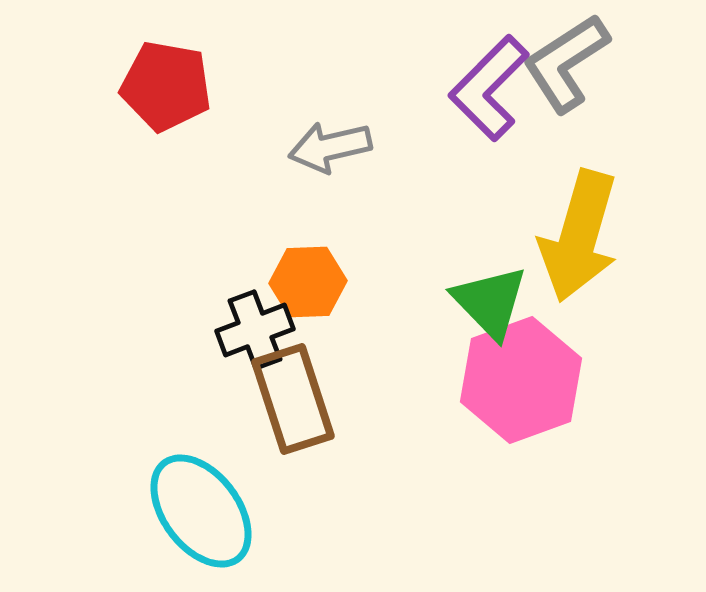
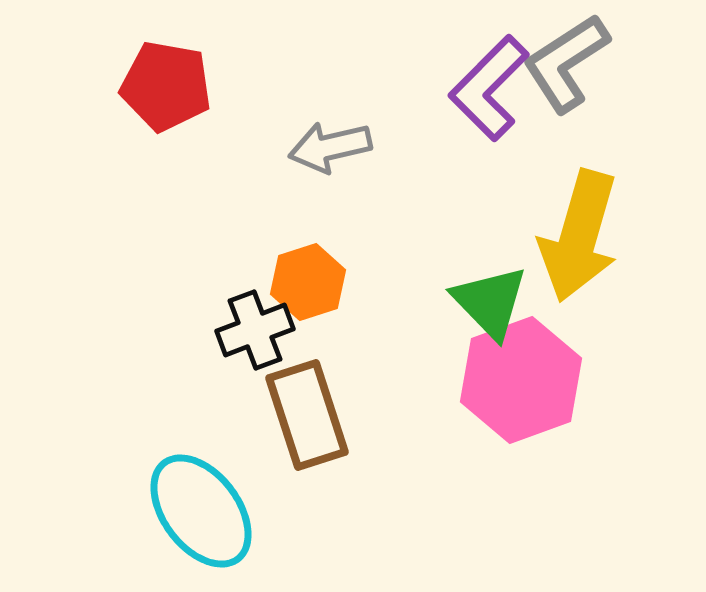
orange hexagon: rotated 16 degrees counterclockwise
brown rectangle: moved 14 px right, 16 px down
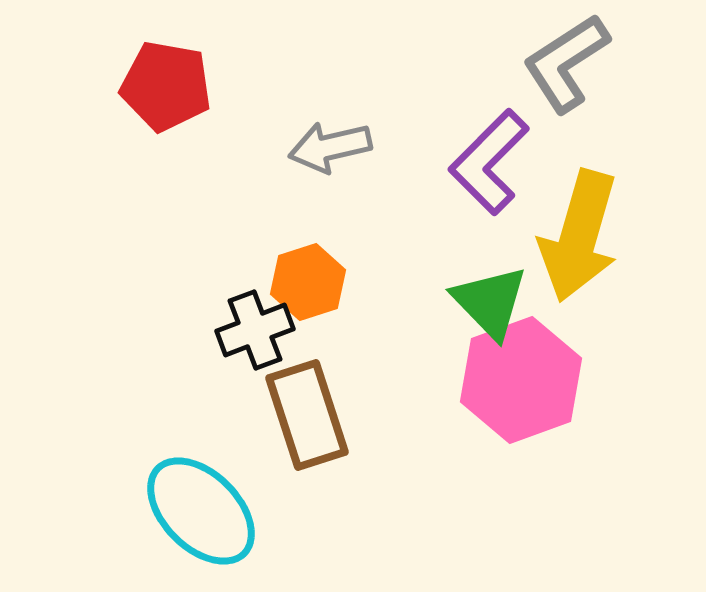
purple L-shape: moved 74 px down
cyan ellipse: rotated 8 degrees counterclockwise
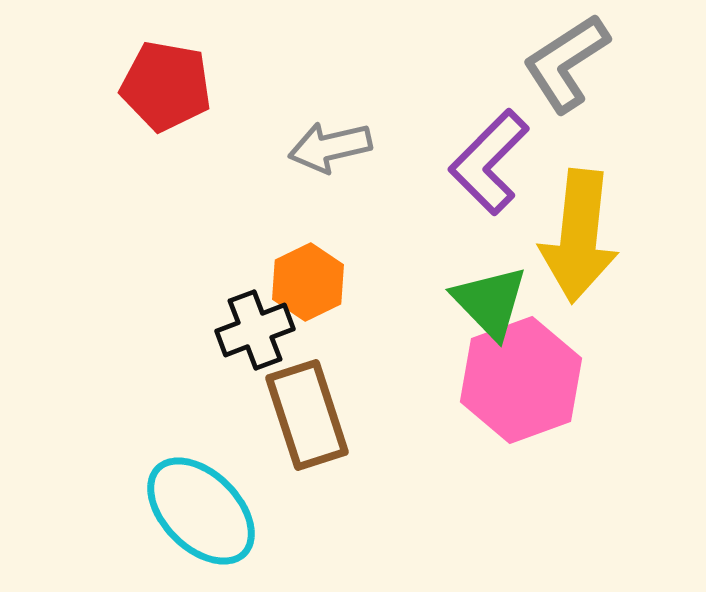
yellow arrow: rotated 10 degrees counterclockwise
orange hexagon: rotated 8 degrees counterclockwise
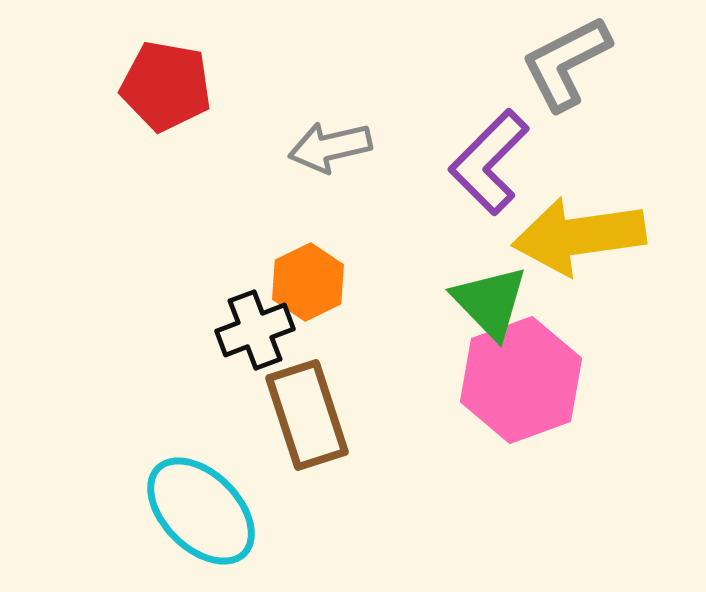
gray L-shape: rotated 6 degrees clockwise
yellow arrow: rotated 76 degrees clockwise
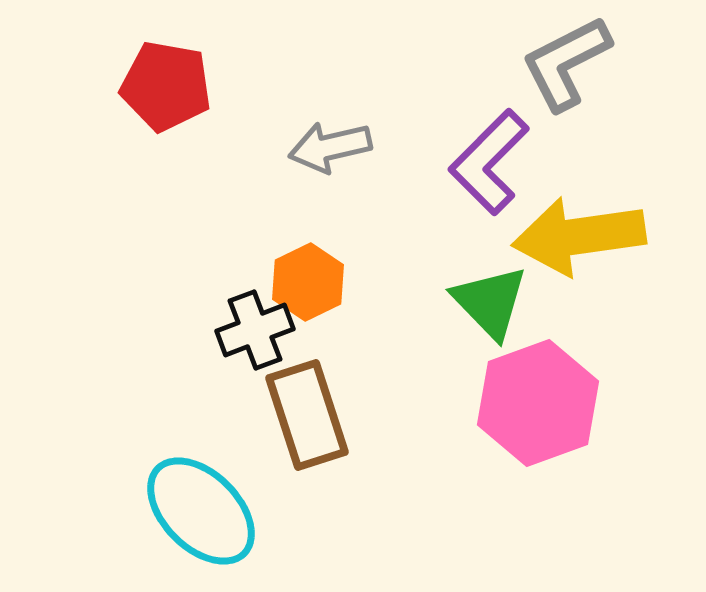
pink hexagon: moved 17 px right, 23 px down
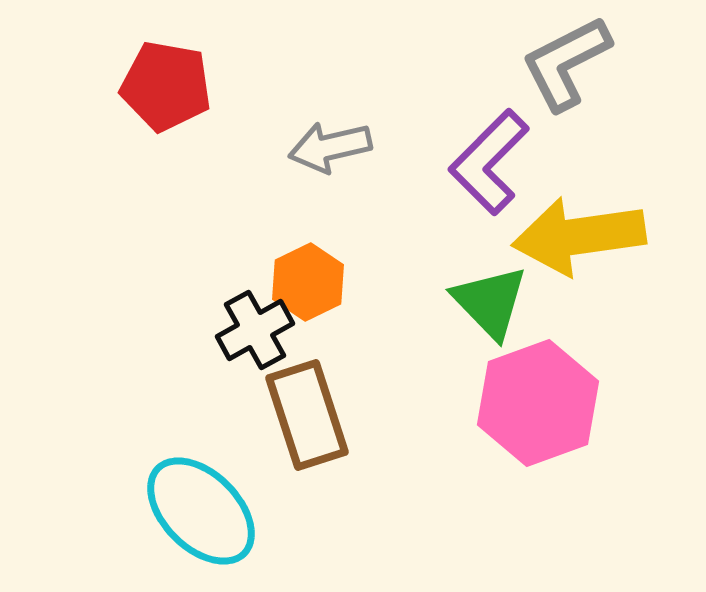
black cross: rotated 8 degrees counterclockwise
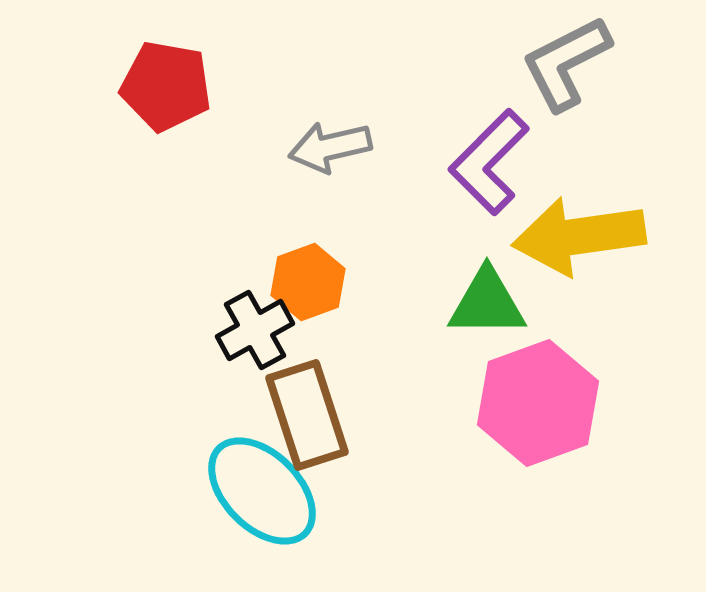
orange hexagon: rotated 6 degrees clockwise
green triangle: moved 3 px left, 1 px down; rotated 46 degrees counterclockwise
cyan ellipse: moved 61 px right, 20 px up
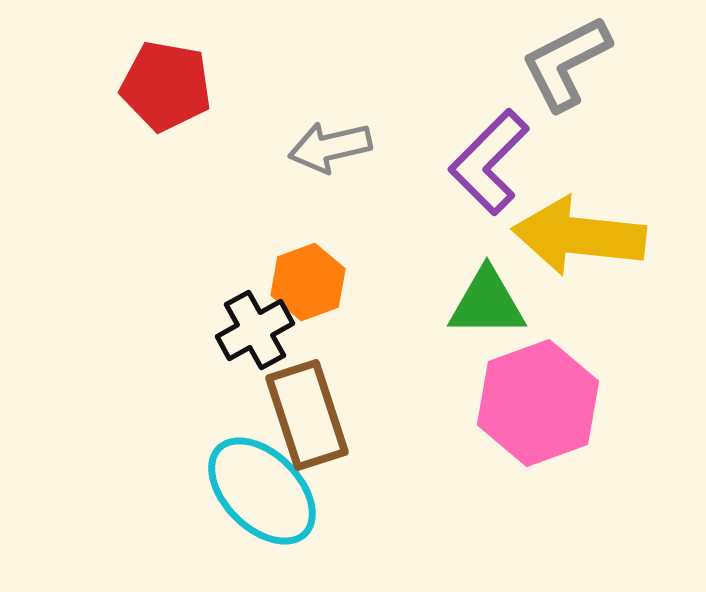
yellow arrow: rotated 14 degrees clockwise
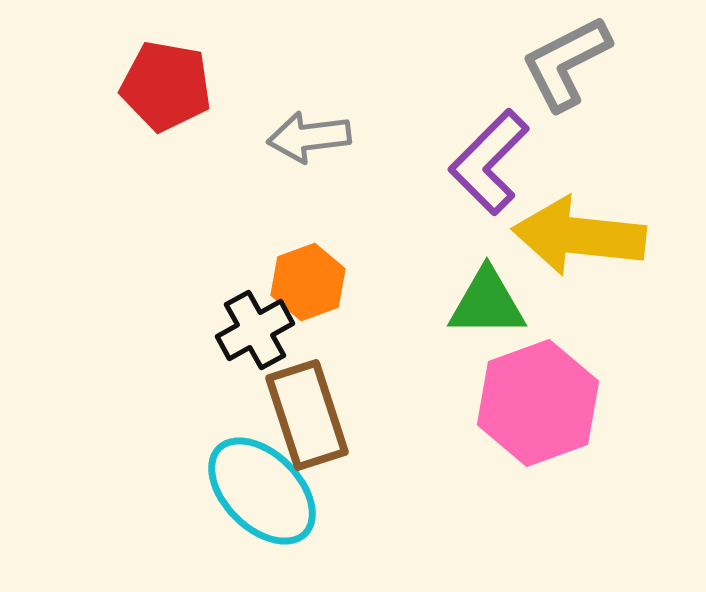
gray arrow: moved 21 px left, 10 px up; rotated 6 degrees clockwise
